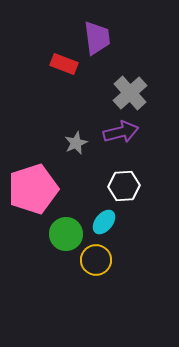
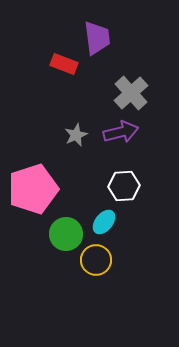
gray cross: moved 1 px right
gray star: moved 8 px up
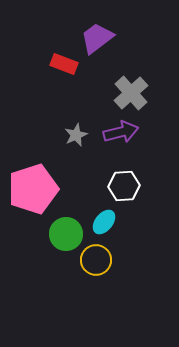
purple trapezoid: rotated 120 degrees counterclockwise
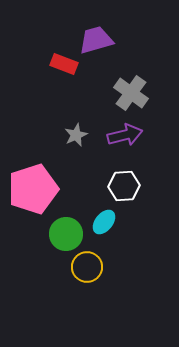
purple trapezoid: moved 1 px left, 2 px down; rotated 21 degrees clockwise
gray cross: rotated 12 degrees counterclockwise
purple arrow: moved 4 px right, 3 px down
yellow circle: moved 9 px left, 7 px down
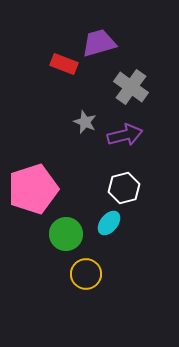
purple trapezoid: moved 3 px right, 3 px down
gray cross: moved 6 px up
gray star: moved 9 px right, 13 px up; rotated 25 degrees counterclockwise
white hexagon: moved 2 px down; rotated 12 degrees counterclockwise
cyan ellipse: moved 5 px right, 1 px down
yellow circle: moved 1 px left, 7 px down
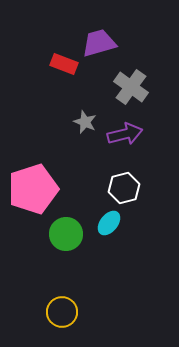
purple arrow: moved 1 px up
yellow circle: moved 24 px left, 38 px down
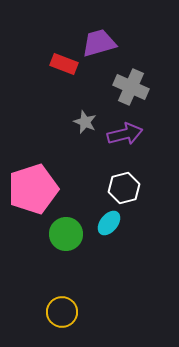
gray cross: rotated 12 degrees counterclockwise
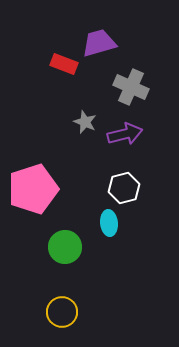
cyan ellipse: rotated 45 degrees counterclockwise
green circle: moved 1 px left, 13 px down
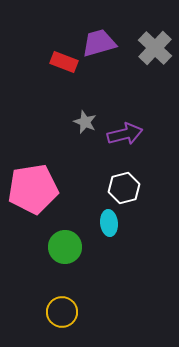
red rectangle: moved 2 px up
gray cross: moved 24 px right, 39 px up; rotated 20 degrees clockwise
pink pentagon: rotated 9 degrees clockwise
